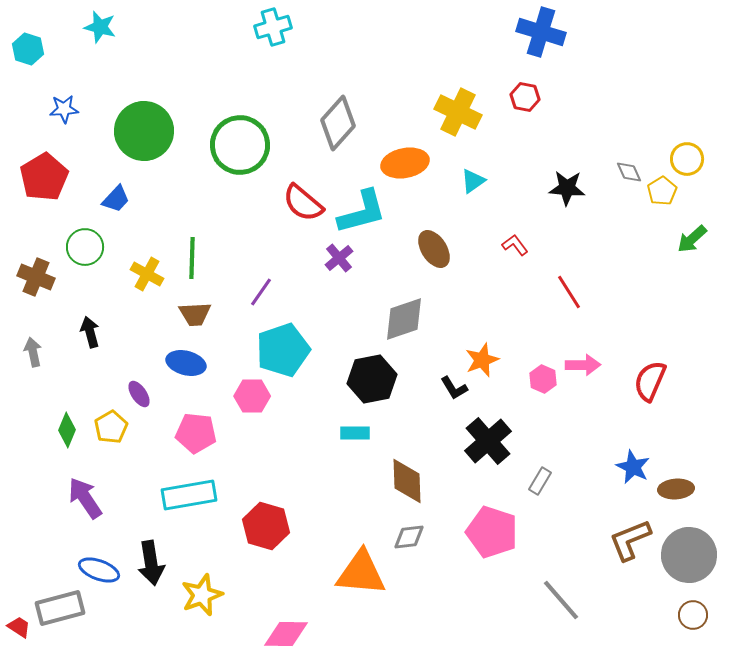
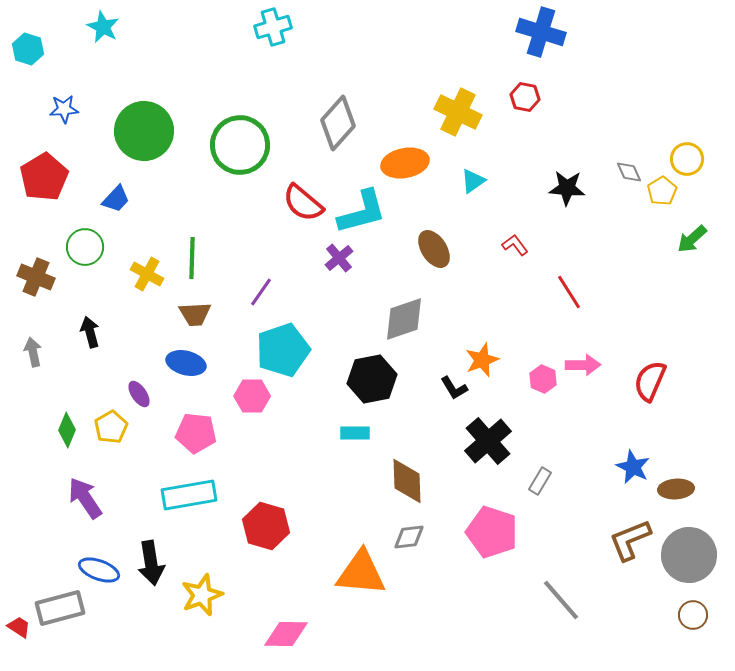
cyan star at (100, 27): moved 3 px right; rotated 12 degrees clockwise
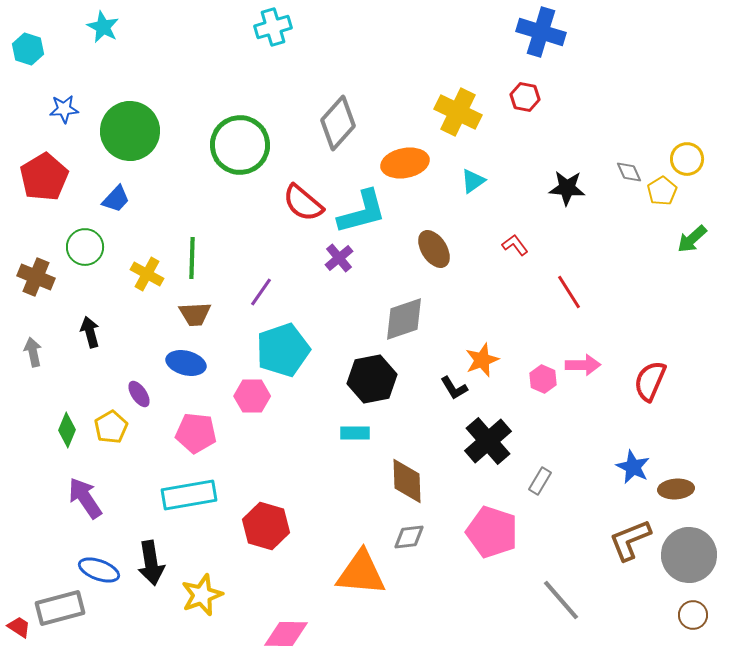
green circle at (144, 131): moved 14 px left
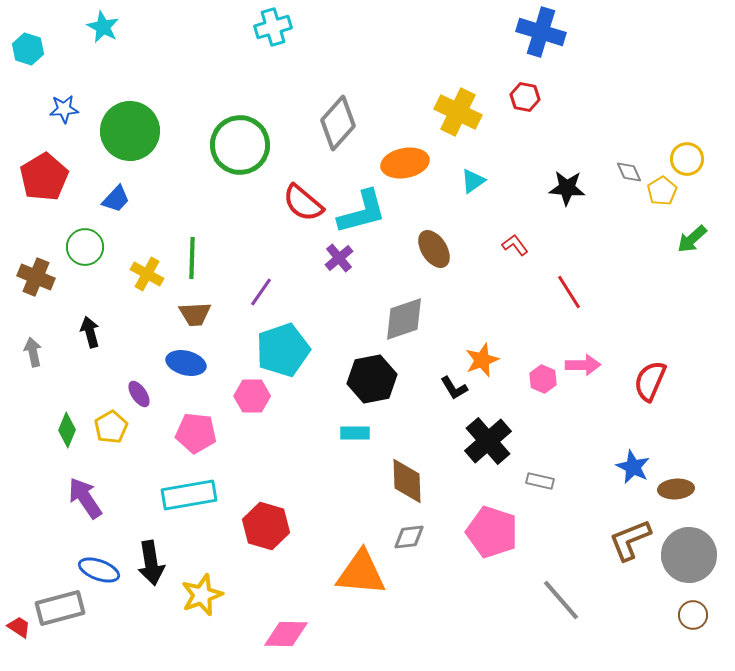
gray rectangle at (540, 481): rotated 72 degrees clockwise
